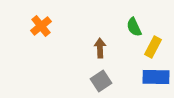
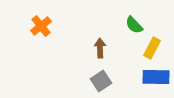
green semicircle: moved 2 px up; rotated 18 degrees counterclockwise
yellow rectangle: moved 1 px left, 1 px down
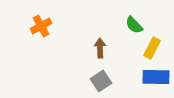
orange cross: rotated 10 degrees clockwise
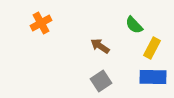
orange cross: moved 3 px up
brown arrow: moved 2 px up; rotated 54 degrees counterclockwise
blue rectangle: moved 3 px left
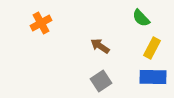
green semicircle: moved 7 px right, 7 px up
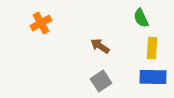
green semicircle: rotated 18 degrees clockwise
yellow rectangle: rotated 25 degrees counterclockwise
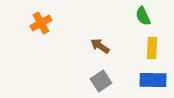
green semicircle: moved 2 px right, 2 px up
blue rectangle: moved 3 px down
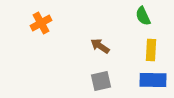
yellow rectangle: moved 1 px left, 2 px down
gray square: rotated 20 degrees clockwise
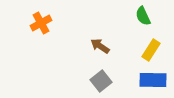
yellow rectangle: rotated 30 degrees clockwise
gray square: rotated 25 degrees counterclockwise
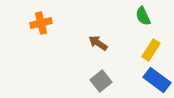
orange cross: rotated 15 degrees clockwise
brown arrow: moved 2 px left, 3 px up
blue rectangle: moved 4 px right; rotated 36 degrees clockwise
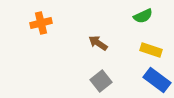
green semicircle: rotated 90 degrees counterclockwise
yellow rectangle: rotated 75 degrees clockwise
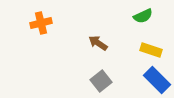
blue rectangle: rotated 8 degrees clockwise
